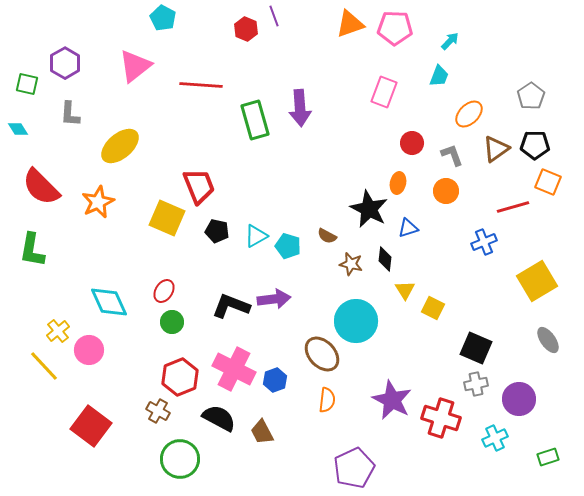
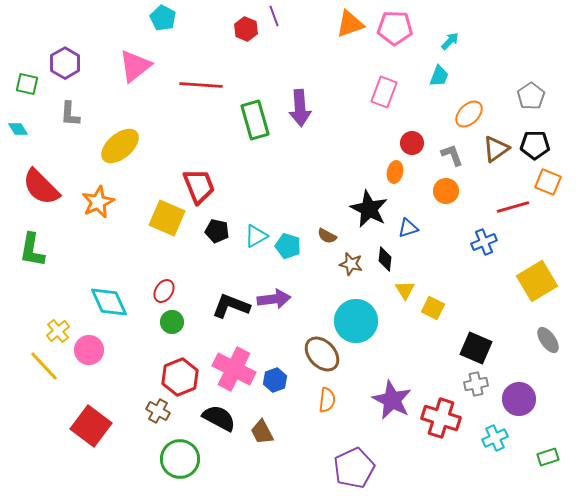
orange ellipse at (398, 183): moved 3 px left, 11 px up
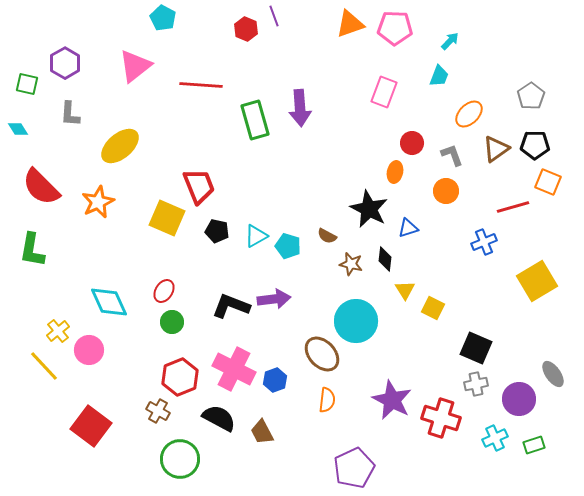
gray ellipse at (548, 340): moved 5 px right, 34 px down
green rectangle at (548, 457): moved 14 px left, 12 px up
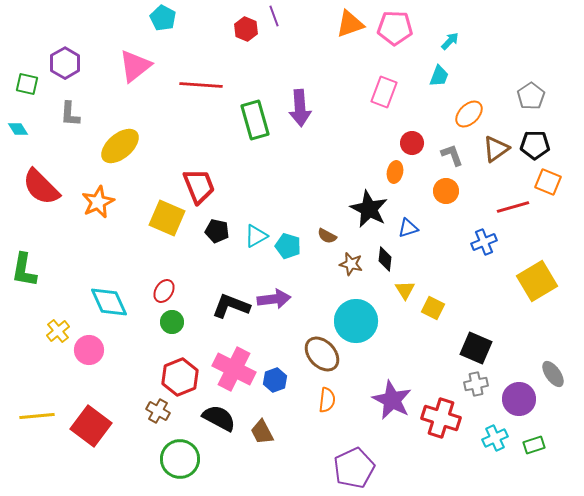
green L-shape at (32, 250): moved 8 px left, 20 px down
yellow line at (44, 366): moved 7 px left, 50 px down; rotated 52 degrees counterclockwise
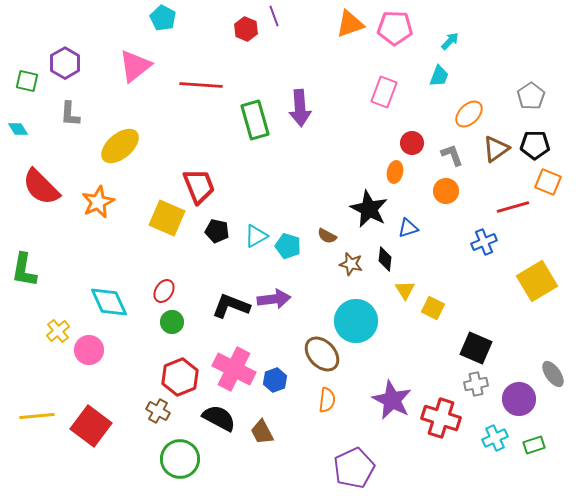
green square at (27, 84): moved 3 px up
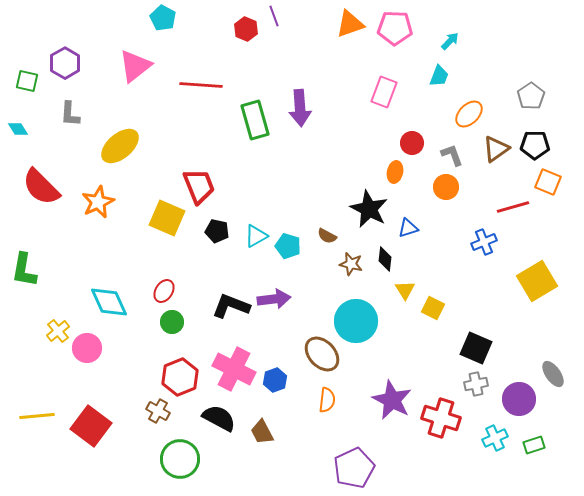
orange circle at (446, 191): moved 4 px up
pink circle at (89, 350): moved 2 px left, 2 px up
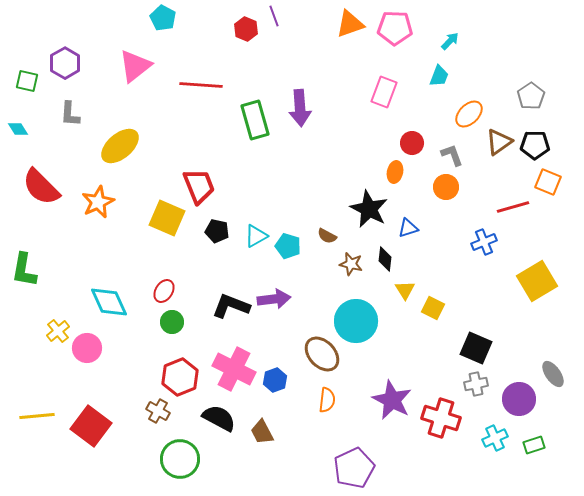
brown triangle at (496, 149): moved 3 px right, 7 px up
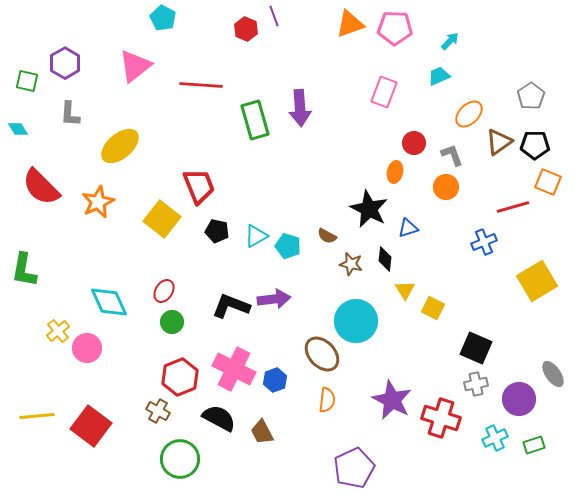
cyan trapezoid at (439, 76): rotated 135 degrees counterclockwise
red circle at (412, 143): moved 2 px right
yellow square at (167, 218): moved 5 px left, 1 px down; rotated 15 degrees clockwise
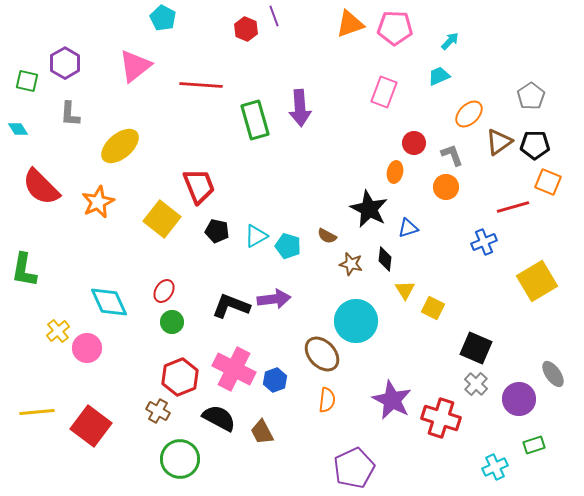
gray cross at (476, 384): rotated 35 degrees counterclockwise
yellow line at (37, 416): moved 4 px up
cyan cross at (495, 438): moved 29 px down
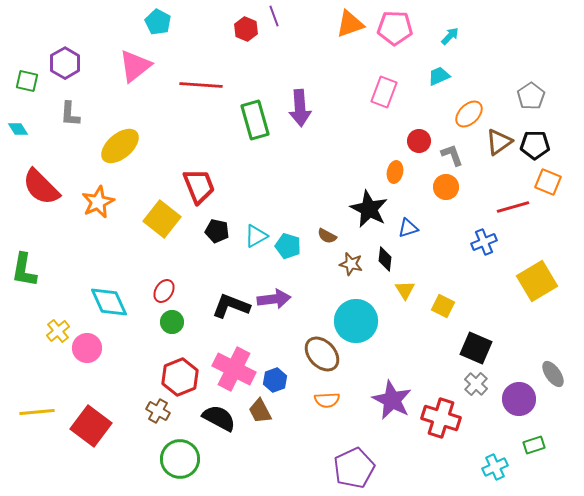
cyan pentagon at (163, 18): moved 5 px left, 4 px down
cyan arrow at (450, 41): moved 5 px up
red circle at (414, 143): moved 5 px right, 2 px up
yellow square at (433, 308): moved 10 px right, 2 px up
orange semicircle at (327, 400): rotated 80 degrees clockwise
brown trapezoid at (262, 432): moved 2 px left, 21 px up
